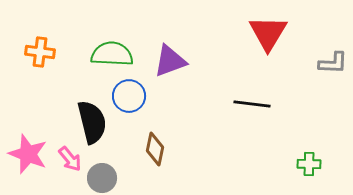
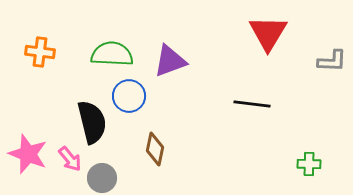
gray L-shape: moved 1 px left, 2 px up
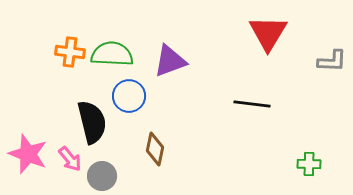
orange cross: moved 30 px right
gray circle: moved 2 px up
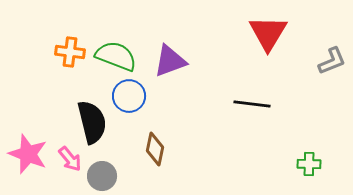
green semicircle: moved 4 px right, 2 px down; rotated 18 degrees clockwise
gray L-shape: rotated 24 degrees counterclockwise
